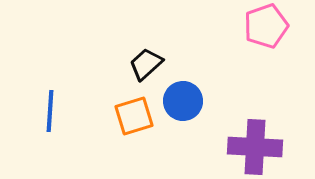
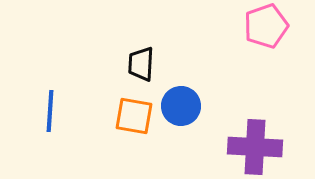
black trapezoid: moved 5 px left; rotated 45 degrees counterclockwise
blue circle: moved 2 px left, 5 px down
orange square: rotated 27 degrees clockwise
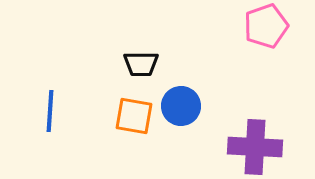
black trapezoid: rotated 93 degrees counterclockwise
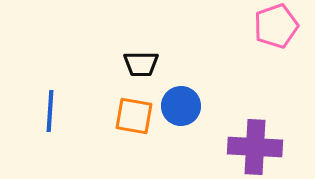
pink pentagon: moved 10 px right
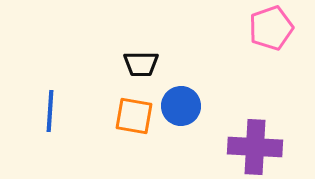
pink pentagon: moved 5 px left, 2 px down
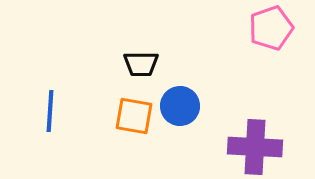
blue circle: moved 1 px left
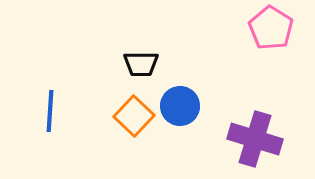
pink pentagon: rotated 21 degrees counterclockwise
orange square: rotated 33 degrees clockwise
purple cross: moved 8 px up; rotated 14 degrees clockwise
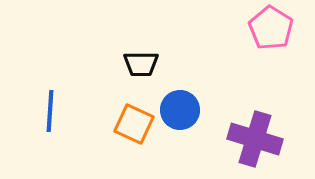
blue circle: moved 4 px down
orange square: moved 8 px down; rotated 18 degrees counterclockwise
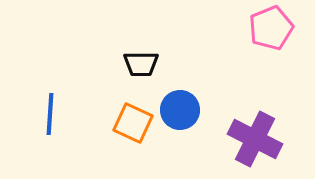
pink pentagon: rotated 18 degrees clockwise
blue line: moved 3 px down
orange square: moved 1 px left, 1 px up
purple cross: rotated 10 degrees clockwise
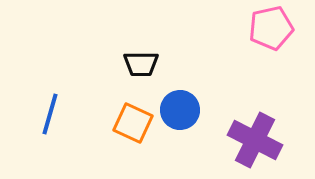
pink pentagon: rotated 9 degrees clockwise
blue line: rotated 12 degrees clockwise
purple cross: moved 1 px down
